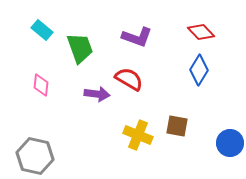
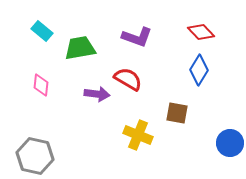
cyan rectangle: moved 1 px down
green trapezoid: rotated 80 degrees counterclockwise
red semicircle: moved 1 px left
brown square: moved 13 px up
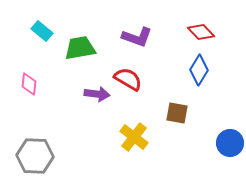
pink diamond: moved 12 px left, 1 px up
yellow cross: moved 4 px left, 2 px down; rotated 16 degrees clockwise
gray hexagon: rotated 9 degrees counterclockwise
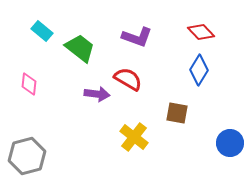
green trapezoid: rotated 48 degrees clockwise
gray hexagon: moved 8 px left; rotated 18 degrees counterclockwise
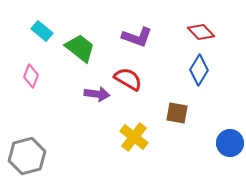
pink diamond: moved 2 px right, 8 px up; rotated 15 degrees clockwise
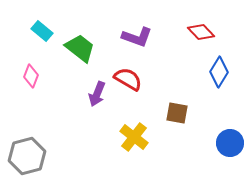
blue diamond: moved 20 px right, 2 px down
purple arrow: rotated 105 degrees clockwise
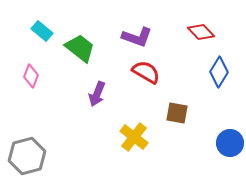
red semicircle: moved 18 px right, 7 px up
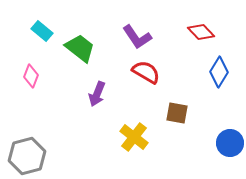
purple L-shape: rotated 36 degrees clockwise
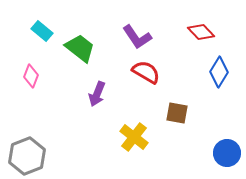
blue circle: moved 3 px left, 10 px down
gray hexagon: rotated 6 degrees counterclockwise
